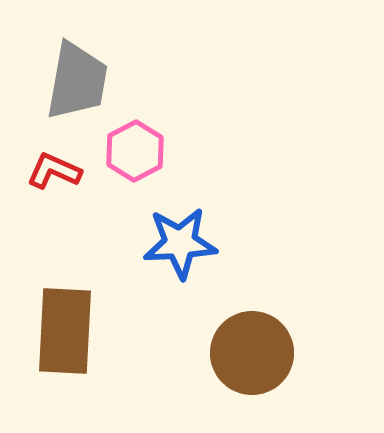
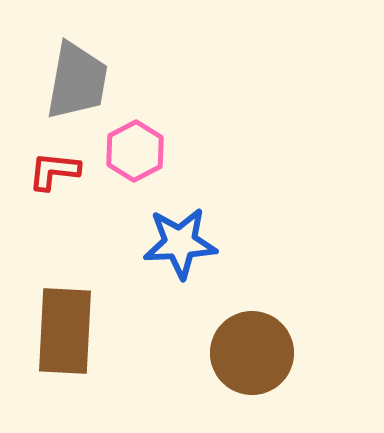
red L-shape: rotated 18 degrees counterclockwise
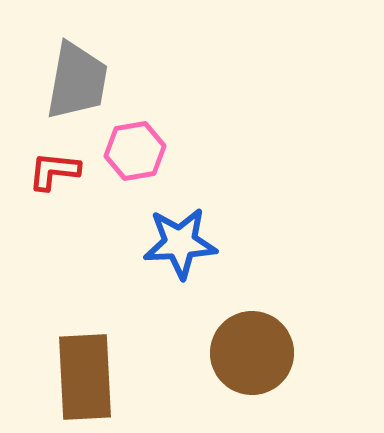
pink hexagon: rotated 18 degrees clockwise
brown rectangle: moved 20 px right, 46 px down; rotated 6 degrees counterclockwise
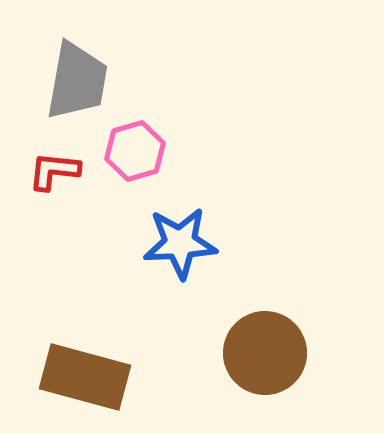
pink hexagon: rotated 6 degrees counterclockwise
brown circle: moved 13 px right
brown rectangle: rotated 72 degrees counterclockwise
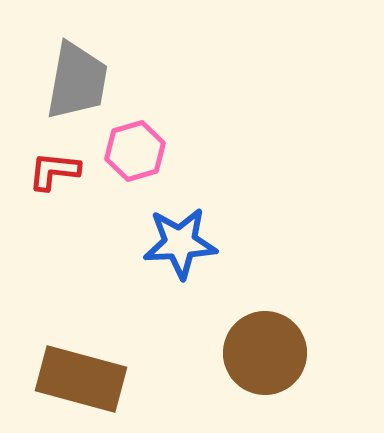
brown rectangle: moved 4 px left, 2 px down
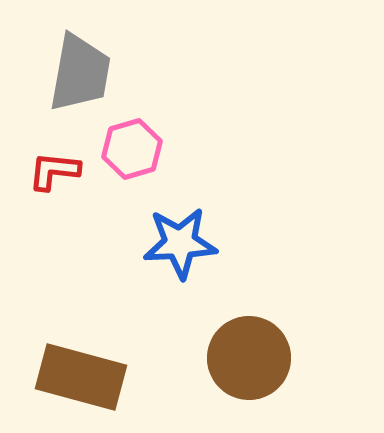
gray trapezoid: moved 3 px right, 8 px up
pink hexagon: moved 3 px left, 2 px up
brown circle: moved 16 px left, 5 px down
brown rectangle: moved 2 px up
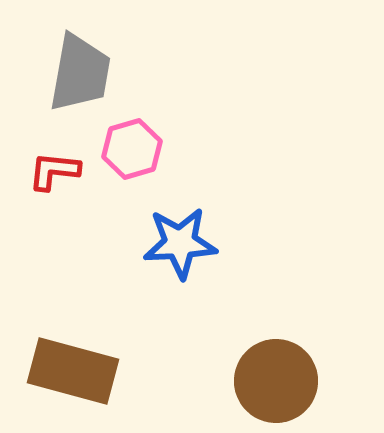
brown circle: moved 27 px right, 23 px down
brown rectangle: moved 8 px left, 6 px up
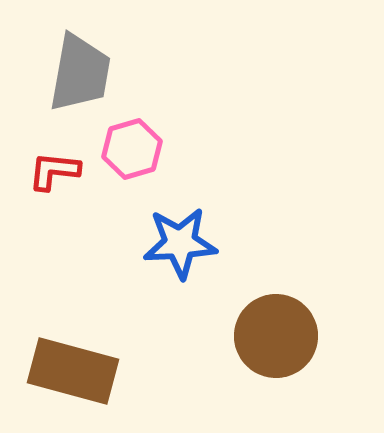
brown circle: moved 45 px up
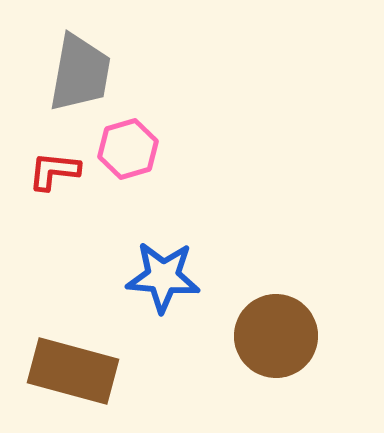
pink hexagon: moved 4 px left
blue star: moved 17 px left, 34 px down; rotated 8 degrees clockwise
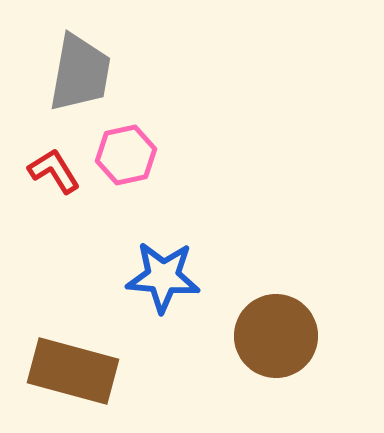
pink hexagon: moved 2 px left, 6 px down; rotated 4 degrees clockwise
red L-shape: rotated 52 degrees clockwise
